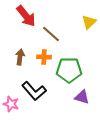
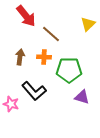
yellow triangle: moved 1 px left, 2 px down
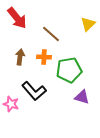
red arrow: moved 9 px left, 2 px down
green pentagon: rotated 10 degrees counterclockwise
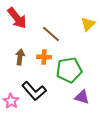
pink star: moved 3 px up; rotated 14 degrees clockwise
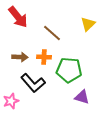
red arrow: moved 1 px right, 1 px up
brown line: moved 1 px right, 1 px up
brown arrow: rotated 84 degrees clockwise
green pentagon: rotated 15 degrees clockwise
black L-shape: moved 1 px left, 8 px up
pink star: rotated 21 degrees clockwise
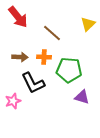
black L-shape: rotated 15 degrees clockwise
pink star: moved 2 px right
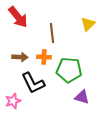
brown line: rotated 42 degrees clockwise
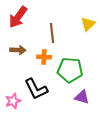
red arrow: rotated 75 degrees clockwise
brown arrow: moved 2 px left, 7 px up
green pentagon: moved 1 px right
black L-shape: moved 3 px right, 6 px down
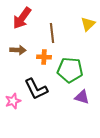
red arrow: moved 4 px right, 1 px down
